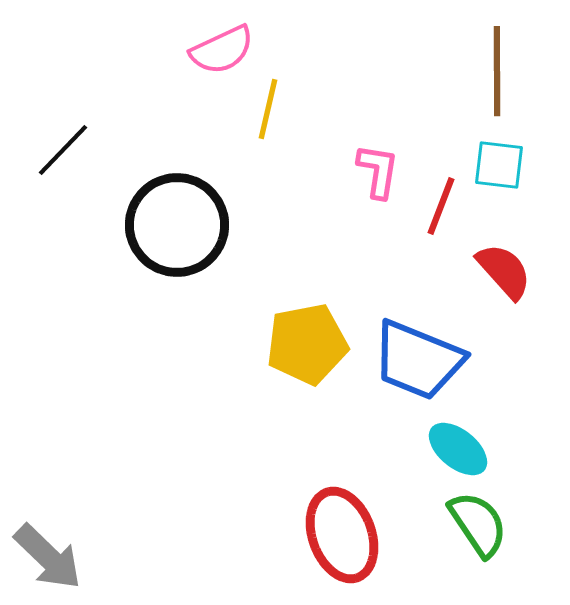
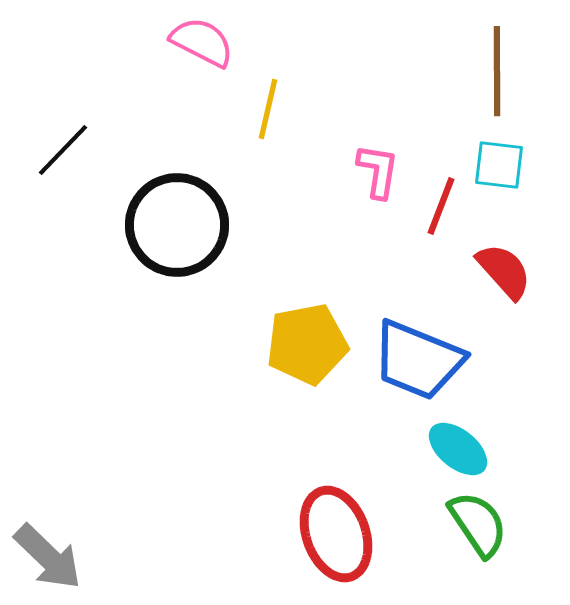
pink semicircle: moved 20 px left, 8 px up; rotated 128 degrees counterclockwise
red ellipse: moved 6 px left, 1 px up
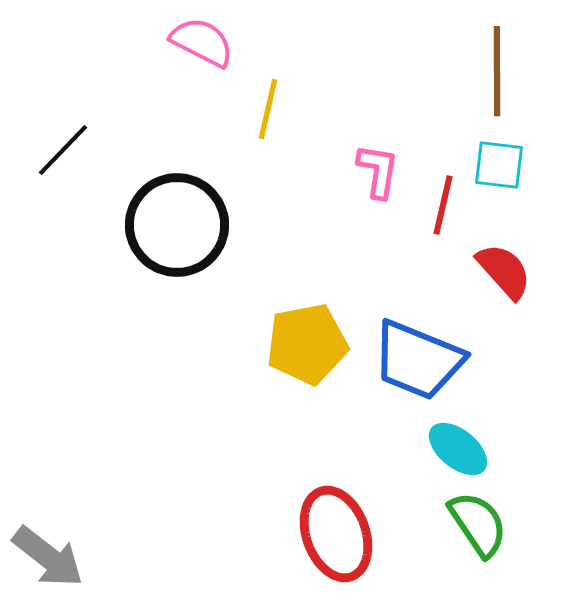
red line: moved 2 px right, 1 px up; rotated 8 degrees counterclockwise
gray arrow: rotated 6 degrees counterclockwise
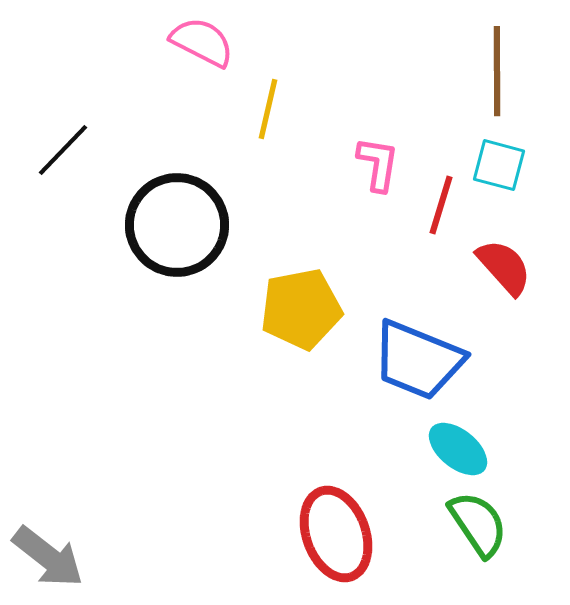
cyan square: rotated 8 degrees clockwise
pink L-shape: moved 7 px up
red line: moved 2 px left; rotated 4 degrees clockwise
red semicircle: moved 4 px up
yellow pentagon: moved 6 px left, 35 px up
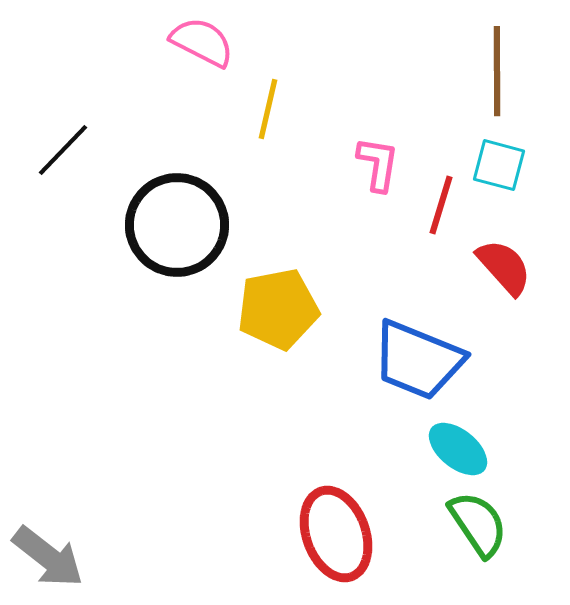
yellow pentagon: moved 23 px left
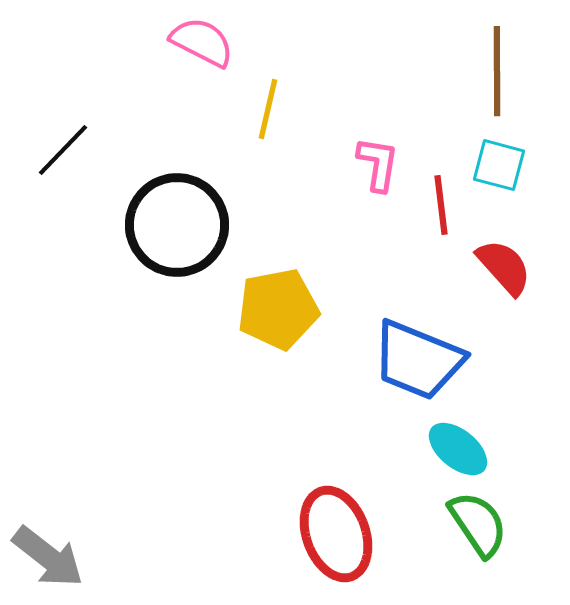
red line: rotated 24 degrees counterclockwise
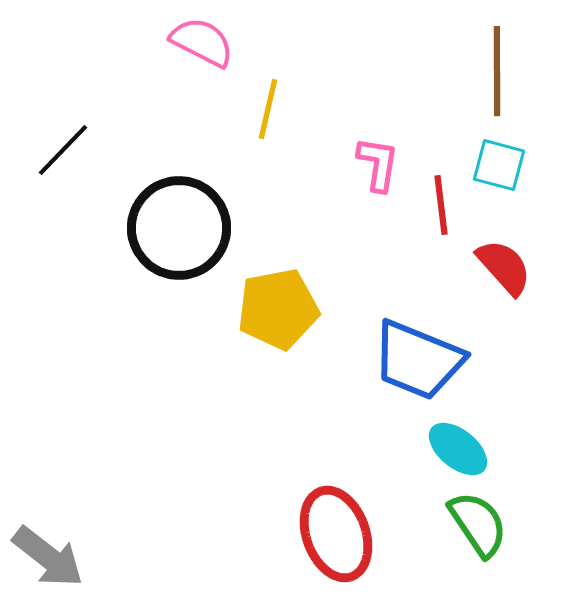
black circle: moved 2 px right, 3 px down
